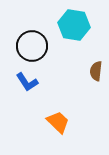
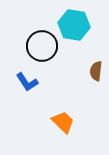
black circle: moved 10 px right
orange trapezoid: moved 5 px right
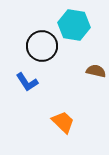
brown semicircle: rotated 96 degrees clockwise
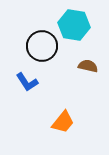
brown semicircle: moved 8 px left, 5 px up
orange trapezoid: rotated 85 degrees clockwise
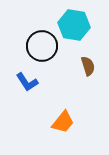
brown semicircle: rotated 60 degrees clockwise
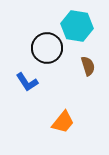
cyan hexagon: moved 3 px right, 1 px down
black circle: moved 5 px right, 2 px down
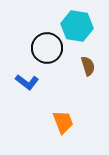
blue L-shape: rotated 20 degrees counterclockwise
orange trapezoid: rotated 60 degrees counterclockwise
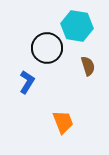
blue L-shape: rotated 95 degrees counterclockwise
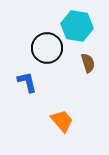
brown semicircle: moved 3 px up
blue L-shape: rotated 45 degrees counterclockwise
orange trapezoid: moved 1 px left, 1 px up; rotated 20 degrees counterclockwise
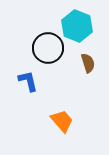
cyan hexagon: rotated 12 degrees clockwise
black circle: moved 1 px right
blue L-shape: moved 1 px right, 1 px up
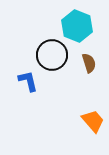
black circle: moved 4 px right, 7 px down
brown semicircle: moved 1 px right
orange trapezoid: moved 31 px right
